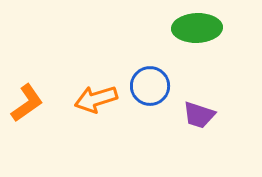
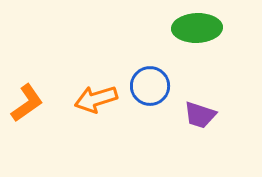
purple trapezoid: moved 1 px right
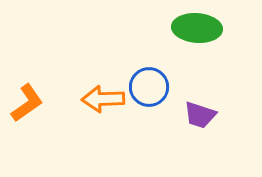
green ellipse: rotated 6 degrees clockwise
blue circle: moved 1 px left, 1 px down
orange arrow: moved 7 px right; rotated 15 degrees clockwise
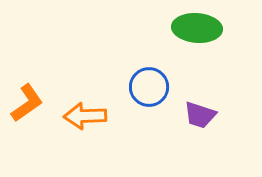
orange arrow: moved 18 px left, 17 px down
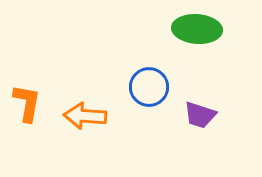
green ellipse: moved 1 px down
orange L-shape: rotated 45 degrees counterclockwise
orange arrow: rotated 6 degrees clockwise
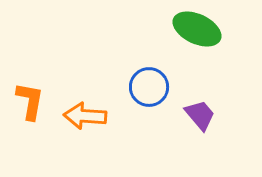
green ellipse: rotated 21 degrees clockwise
orange L-shape: moved 3 px right, 2 px up
purple trapezoid: rotated 148 degrees counterclockwise
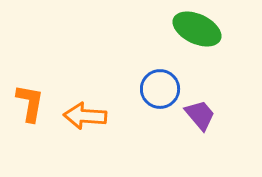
blue circle: moved 11 px right, 2 px down
orange L-shape: moved 2 px down
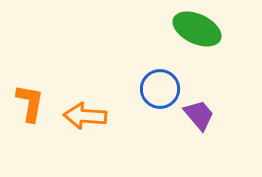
purple trapezoid: moved 1 px left
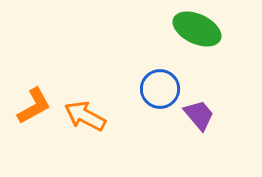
orange L-shape: moved 4 px right, 3 px down; rotated 51 degrees clockwise
orange arrow: rotated 24 degrees clockwise
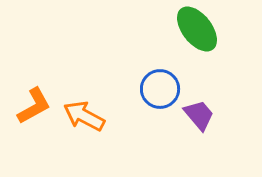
green ellipse: rotated 27 degrees clockwise
orange arrow: moved 1 px left
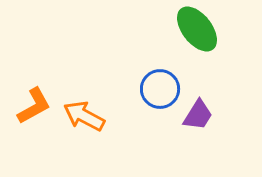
purple trapezoid: moved 1 px left; rotated 72 degrees clockwise
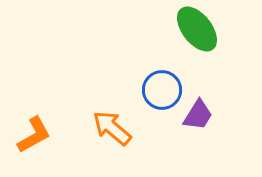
blue circle: moved 2 px right, 1 px down
orange L-shape: moved 29 px down
orange arrow: moved 28 px right, 12 px down; rotated 12 degrees clockwise
